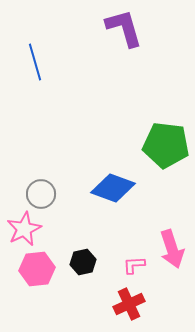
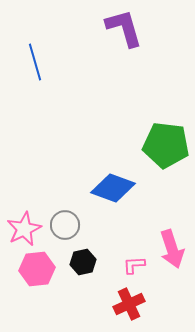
gray circle: moved 24 px right, 31 px down
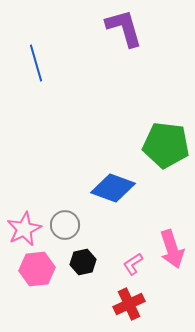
blue line: moved 1 px right, 1 px down
pink L-shape: moved 1 px left, 1 px up; rotated 30 degrees counterclockwise
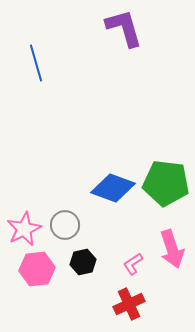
green pentagon: moved 38 px down
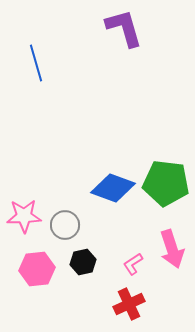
pink star: moved 13 px up; rotated 24 degrees clockwise
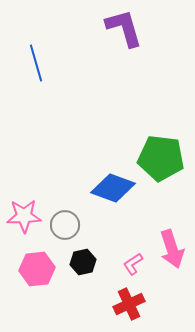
green pentagon: moved 5 px left, 25 px up
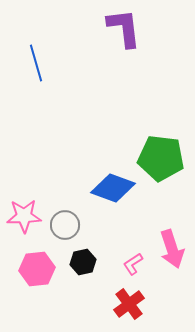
purple L-shape: rotated 9 degrees clockwise
red cross: rotated 12 degrees counterclockwise
